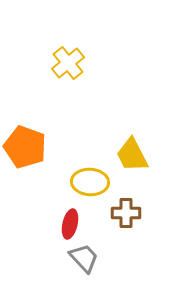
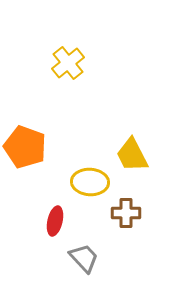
red ellipse: moved 15 px left, 3 px up
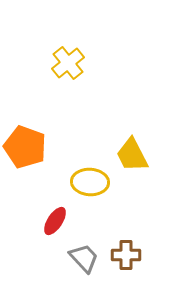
brown cross: moved 42 px down
red ellipse: rotated 20 degrees clockwise
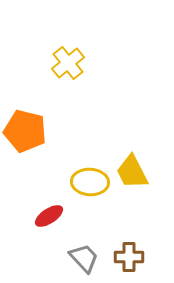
orange pentagon: moved 16 px up; rotated 6 degrees counterclockwise
yellow trapezoid: moved 17 px down
red ellipse: moved 6 px left, 5 px up; rotated 24 degrees clockwise
brown cross: moved 3 px right, 2 px down
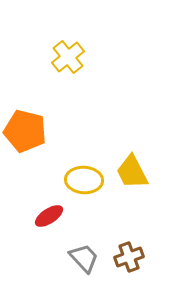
yellow cross: moved 6 px up
yellow ellipse: moved 6 px left, 2 px up
brown cross: rotated 20 degrees counterclockwise
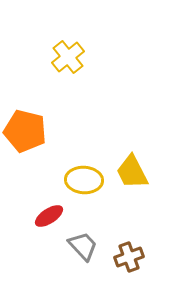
gray trapezoid: moved 1 px left, 12 px up
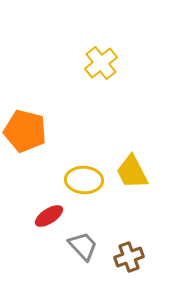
yellow cross: moved 33 px right, 6 px down
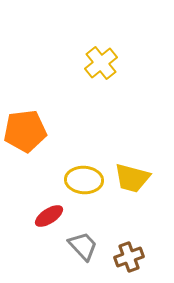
orange pentagon: rotated 21 degrees counterclockwise
yellow trapezoid: moved 6 px down; rotated 48 degrees counterclockwise
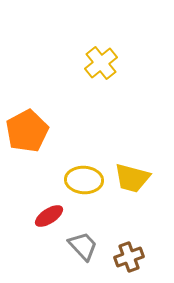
orange pentagon: moved 2 px right; rotated 21 degrees counterclockwise
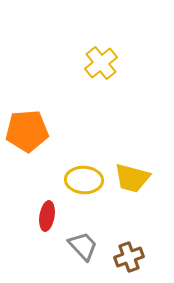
orange pentagon: rotated 24 degrees clockwise
red ellipse: moved 2 px left; rotated 48 degrees counterclockwise
